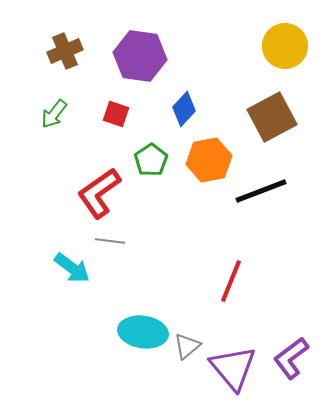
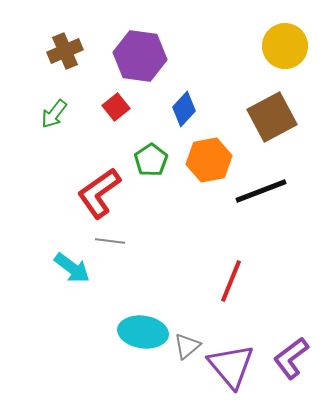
red square: moved 7 px up; rotated 32 degrees clockwise
purple triangle: moved 2 px left, 2 px up
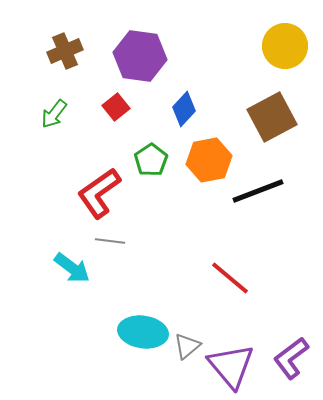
black line: moved 3 px left
red line: moved 1 px left, 3 px up; rotated 72 degrees counterclockwise
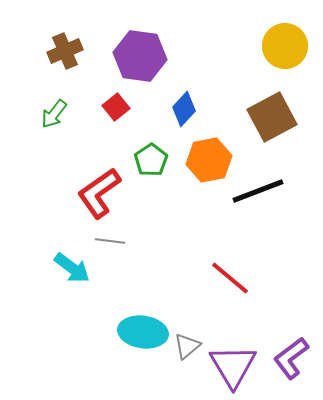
purple triangle: moved 2 px right; rotated 9 degrees clockwise
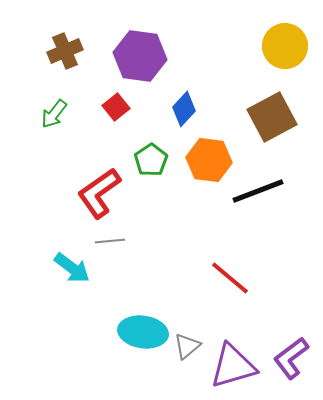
orange hexagon: rotated 18 degrees clockwise
gray line: rotated 12 degrees counterclockwise
purple triangle: rotated 45 degrees clockwise
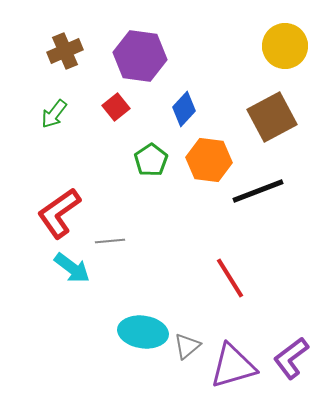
red L-shape: moved 40 px left, 20 px down
red line: rotated 18 degrees clockwise
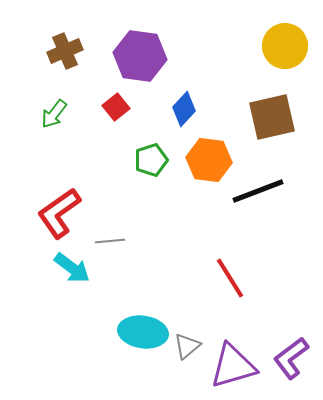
brown square: rotated 15 degrees clockwise
green pentagon: rotated 16 degrees clockwise
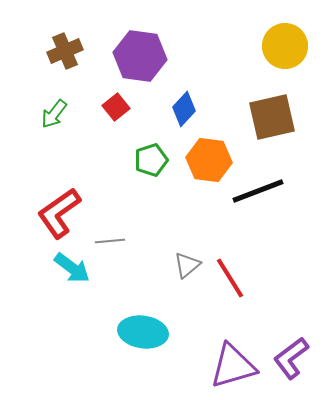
gray triangle: moved 81 px up
